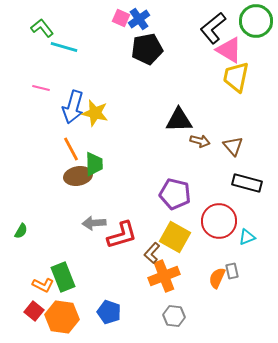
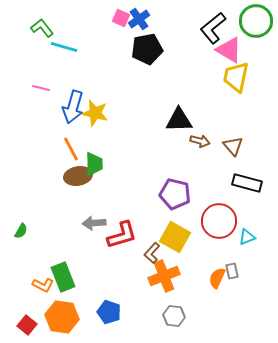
red square: moved 7 px left, 14 px down
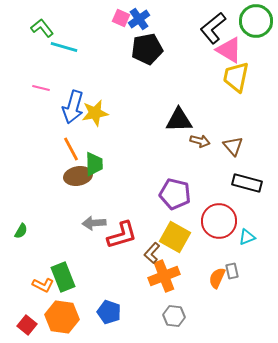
yellow star: rotated 24 degrees counterclockwise
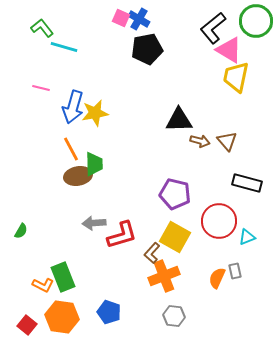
blue cross: rotated 25 degrees counterclockwise
brown triangle: moved 6 px left, 5 px up
gray rectangle: moved 3 px right
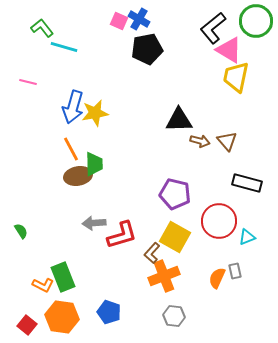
pink square: moved 2 px left, 3 px down
pink line: moved 13 px left, 6 px up
green semicircle: rotated 63 degrees counterclockwise
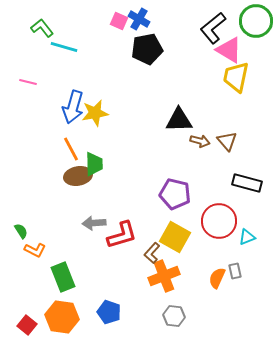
orange L-shape: moved 8 px left, 35 px up
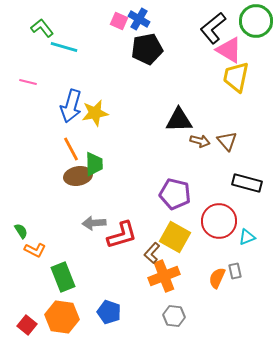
blue arrow: moved 2 px left, 1 px up
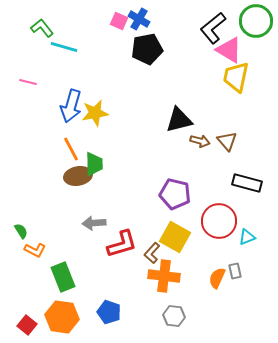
black triangle: rotated 12 degrees counterclockwise
red L-shape: moved 9 px down
orange cross: rotated 28 degrees clockwise
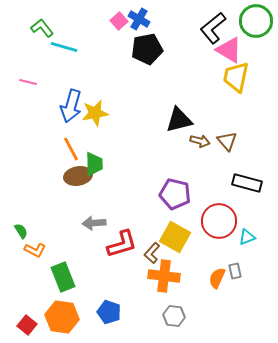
pink square: rotated 24 degrees clockwise
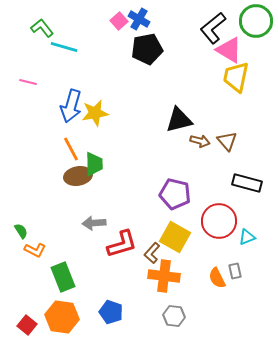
orange semicircle: rotated 50 degrees counterclockwise
blue pentagon: moved 2 px right
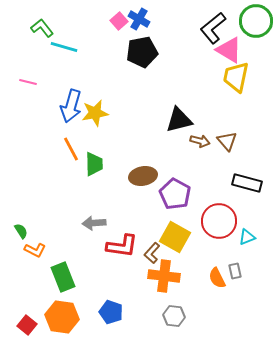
black pentagon: moved 5 px left, 3 px down
brown ellipse: moved 65 px right
purple pentagon: rotated 16 degrees clockwise
red L-shape: moved 2 px down; rotated 24 degrees clockwise
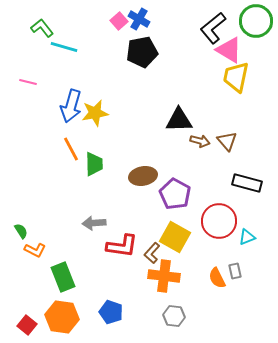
black triangle: rotated 12 degrees clockwise
